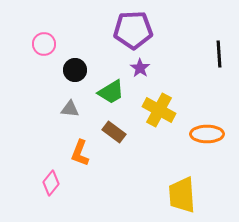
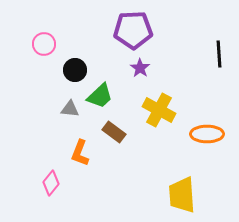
green trapezoid: moved 11 px left, 4 px down; rotated 12 degrees counterclockwise
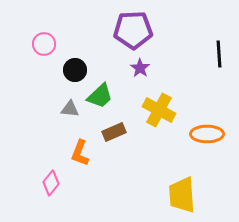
brown rectangle: rotated 60 degrees counterclockwise
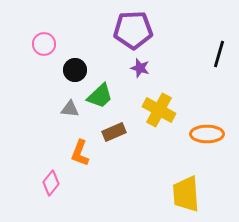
black line: rotated 20 degrees clockwise
purple star: rotated 18 degrees counterclockwise
yellow trapezoid: moved 4 px right, 1 px up
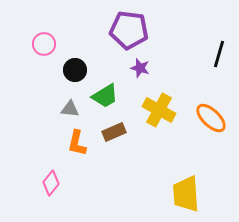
purple pentagon: moved 4 px left; rotated 9 degrees clockwise
green trapezoid: moved 5 px right; rotated 12 degrees clockwise
orange ellipse: moved 4 px right, 16 px up; rotated 44 degrees clockwise
orange L-shape: moved 3 px left, 10 px up; rotated 8 degrees counterclockwise
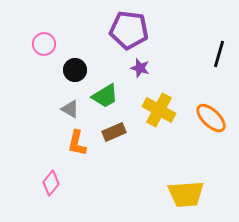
gray triangle: rotated 24 degrees clockwise
yellow trapezoid: rotated 90 degrees counterclockwise
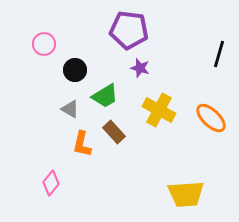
brown rectangle: rotated 70 degrees clockwise
orange L-shape: moved 5 px right, 1 px down
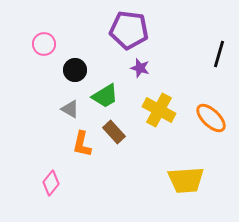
yellow trapezoid: moved 14 px up
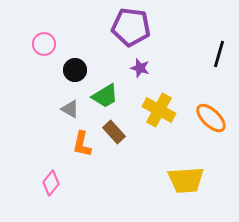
purple pentagon: moved 2 px right, 3 px up
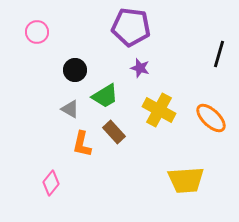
pink circle: moved 7 px left, 12 px up
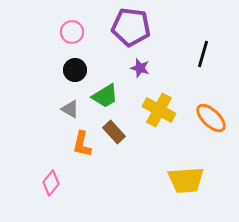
pink circle: moved 35 px right
black line: moved 16 px left
